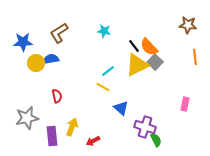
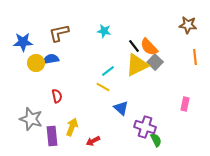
brown L-shape: rotated 20 degrees clockwise
gray star: moved 4 px right, 1 px down; rotated 30 degrees clockwise
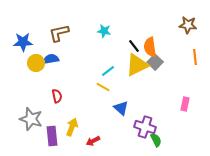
orange semicircle: moved 1 px right; rotated 36 degrees clockwise
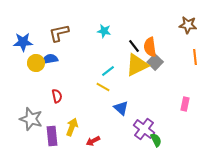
blue semicircle: moved 1 px left
purple cross: moved 1 px left, 2 px down; rotated 20 degrees clockwise
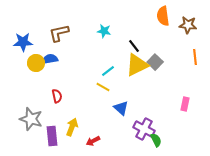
orange semicircle: moved 13 px right, 31 px up
purple cross: rotated 10 degrees counterclockwise
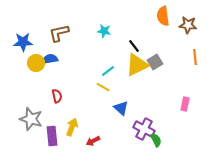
gray square: rotated 14 degrees clockwise
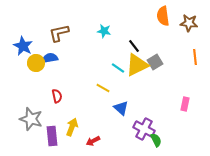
brown star: moved 1 px right, 2 px up
blue star: moved 4 px down; rotated 30 degrees clockwise
blue semicircle: moved 1 px up
cyan line: moved 10 px right, 3 px up; rotated 72 degrees clockwise
yellow line: moved 1 px down
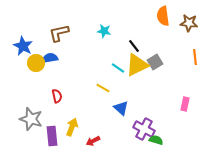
green semicircle: rotated 48 degrees counterclockwise
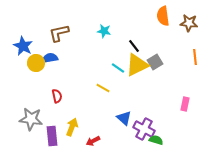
blue triangle: moved 3 px right, 10 px down
gray star: rotated 10 degrees counterclockwise
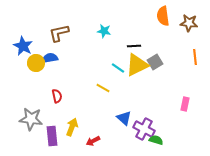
black line: rotated 56 degrees counterclockwise
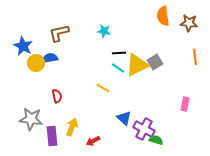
black line: moved 15 px left, 7 px down
